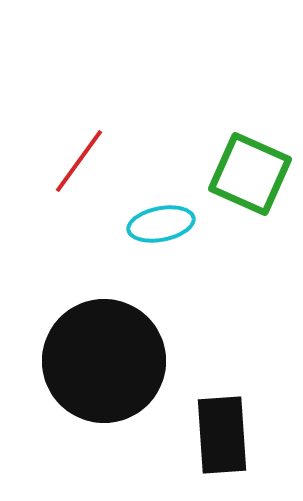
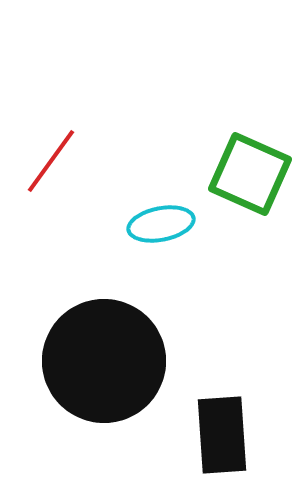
red line: moved 28 px left
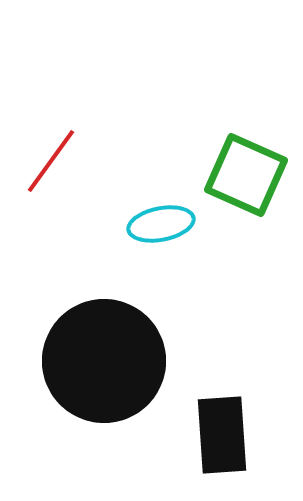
green square: moved 4 px left, 1 px down
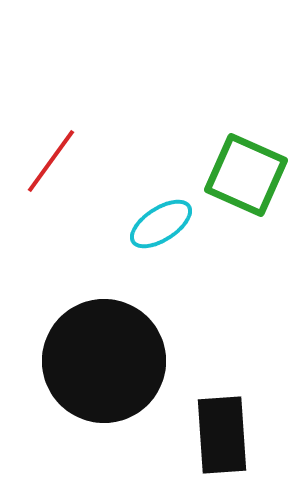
cyan ellipse: rotated 22 degrees counterclockwise
